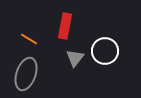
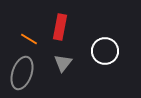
red rectangle: moved 5 px left, 1 px down
gray triangle: moved 12 px left, 5 px down
gray ellipse: moved 4 px left, 1 px up
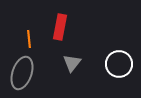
orange line: rotated 54 degrees clockwise
white circle: moved 14 px right, 13 px down
gray triangle: moved 9 px right
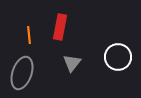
orange line: moved 4 px up
white circle: moved 1 px left, 7 px up
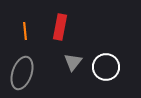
orange line: moved 4 px left, 4 px up
white circle: moved 12 px left, 10 px down
gray triangle: moved 1 px right, 1 px up
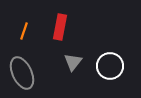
orange line: moved 1 px left; rotated 24 degrees clockwise
white circle: moved 4 px right, 1 px up
gray ellipse: rotated 44 degrees counterclockwise
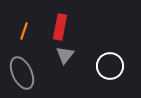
gray triangle: moved 8 px left, 7 px up
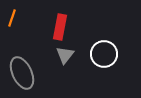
orange line: moved 12 px left, 13 px up
white circle: moved 6 px left, 12 px up
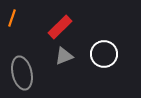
red rectangle: rotated 35 degrees clockwise
gray triangle: moved 1 px left, 1 px down; rotated 30 degrees clockwise
gray ellipse: rotated 12 degrees clockwise
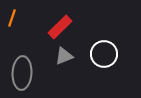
gray ellipse: rotated 16 degrees clockwise
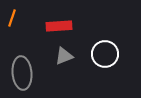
red rectangle: moved 1 px left, 1 px up; rotated 40 degrees clockwise
white circle: moved 1 px right
gray ellipse: rotated 8 degrees counterclockwise
